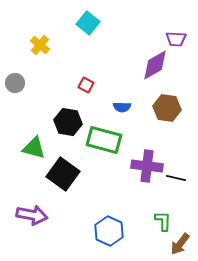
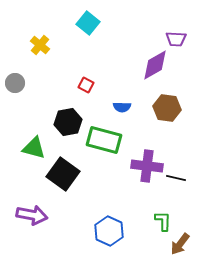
black hexagon: rotated 20 degrees counterclockwise
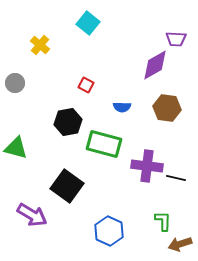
green rectangle: moved 4 px down
green triangle: moved 18 px left
black square: moved 4 px right, 12 px down
purple arrow: rotated 20 degrees clockwise
brown arrow: rotated 35 degrees clockwise
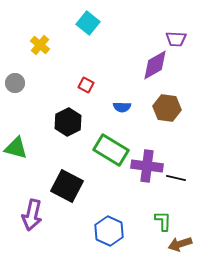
black hexagon: rotated 16 degrees counterclockwise
green rectangle: moved 7 px right, 6 px down; rotated 16 degrees clockwise
black square: rotated 8 degrees counterclockwise
purple arrow: rotated 72 degrees clockwise
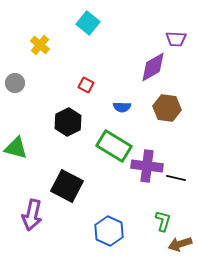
purple diamond: moved 2 px left, 2 px down
green rectangle: moved 3 px right, 4 px up
green L-shape: rotated 15 degrees clockwise
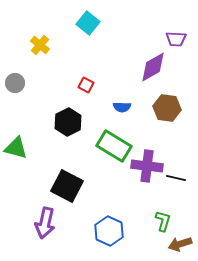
purple arrow: moved 13 px right, 8 px down
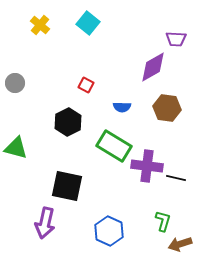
yellow cross: moved 20 px up
black square: rotated 16 degrees counterclockwise
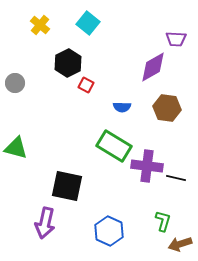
black hexagon: moved 59 px up
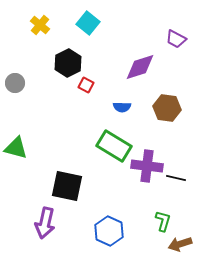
purple trapezoid: rotated 25 degrees clockwise
purple diamond: moved 13 px left; rotated 12 degrees clockwise
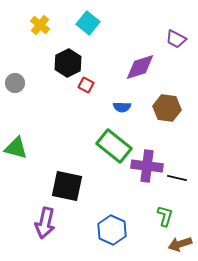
green rectangle: rotated 8 degrees clockwise
black line: moved 1 px right
green L-shape: moved 2 px right, 5 px up
blue hexagon: moved 3 px right, 1 px up
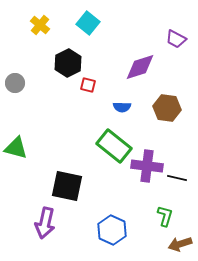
red square: moved 2 px right; rotated 14 degrees counterclockwise
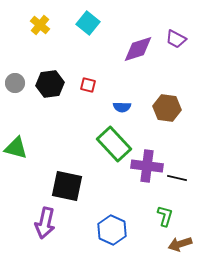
black hexagon: moved 18 px left, 21 px down; rotated 20 degrees clockwise
purple diamond: moved 2 px left, 18 px up
green rectangle: moved 2 px up; rotated 8 degrees clockwise
